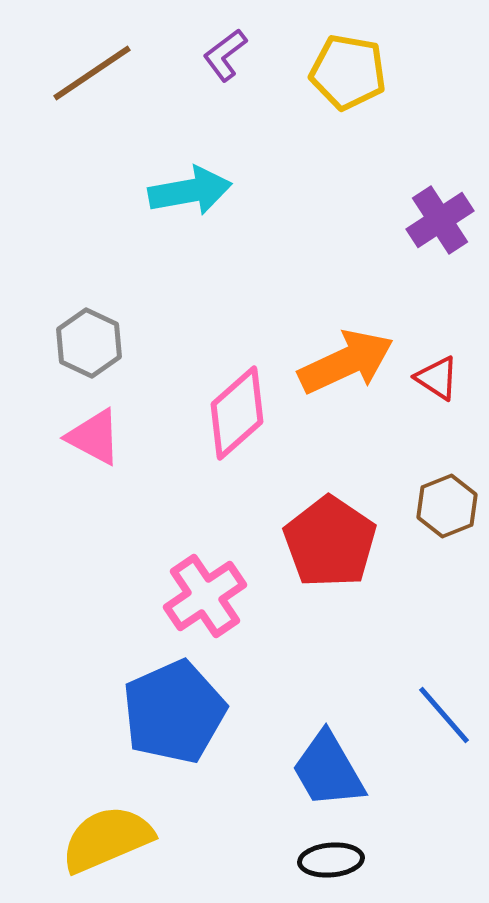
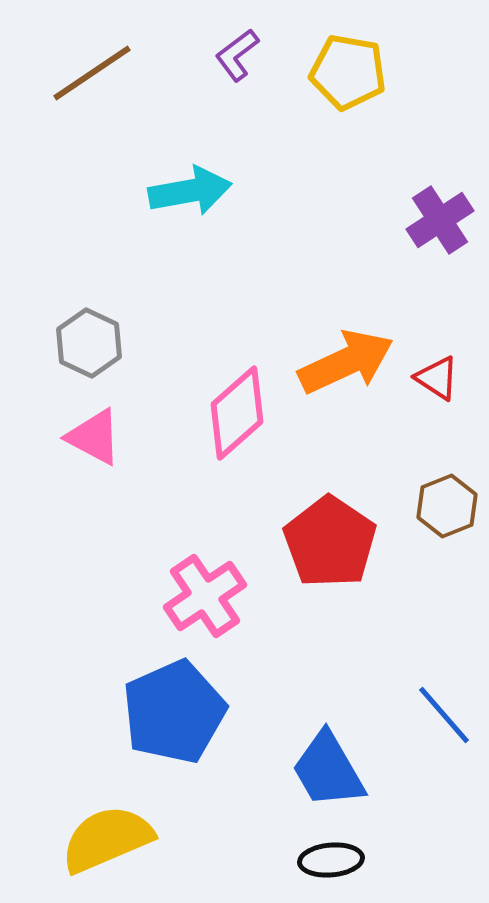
purple L-shape: moved 12 px right
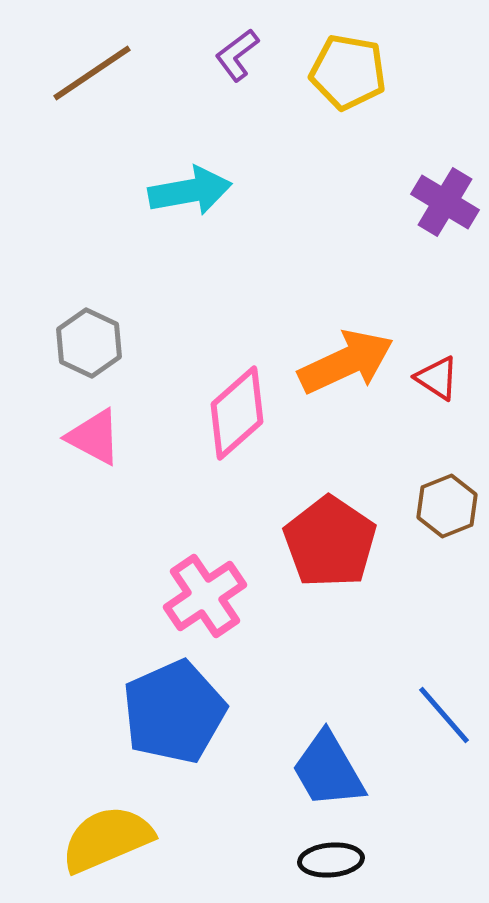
purple cross: moved 5 px right, 18 px up; rotated 26 degrees counterclockwise
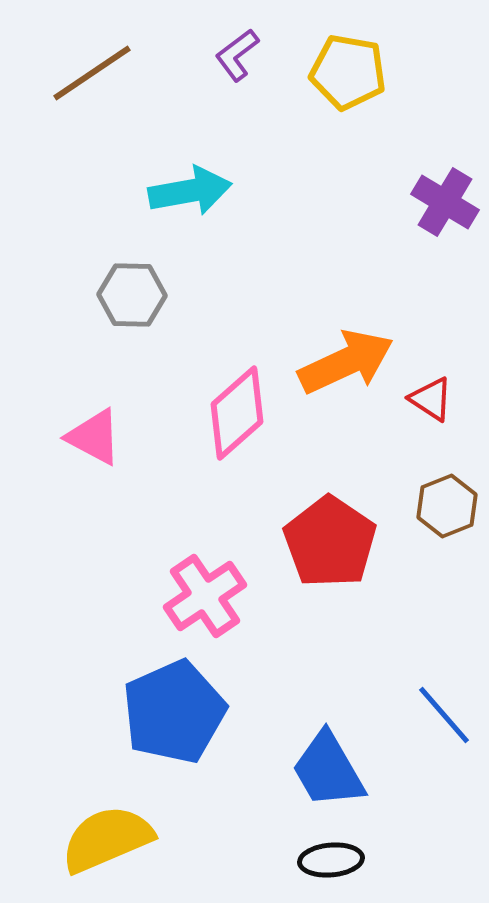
gray hexagon: moved 43 px right, 48 px up; rotated 24 degrees counterclockwise
red triangle: moved 6 px left, 21 px down
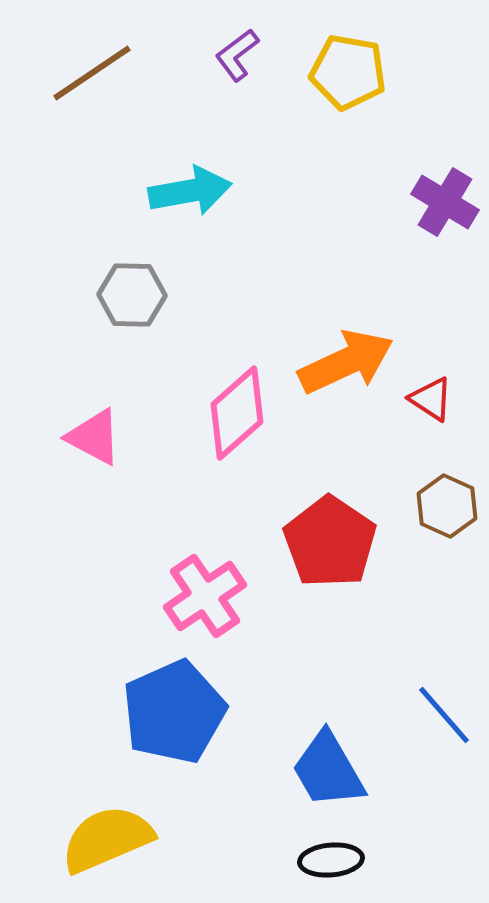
brown hexagon: rotated 14 degrees counterclockwise
